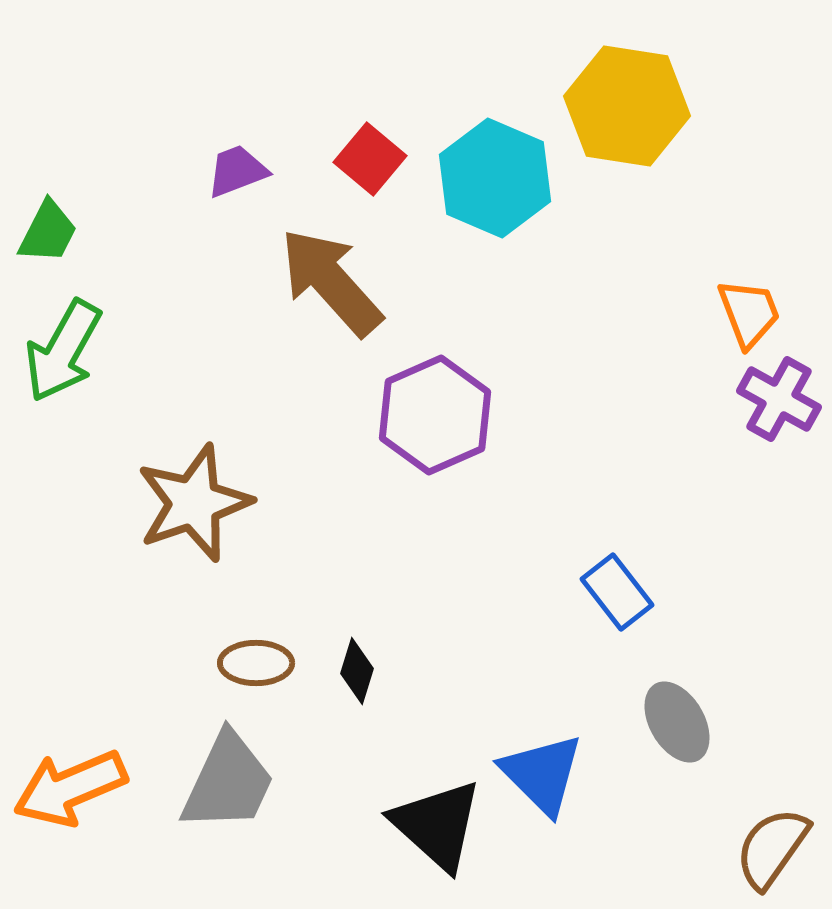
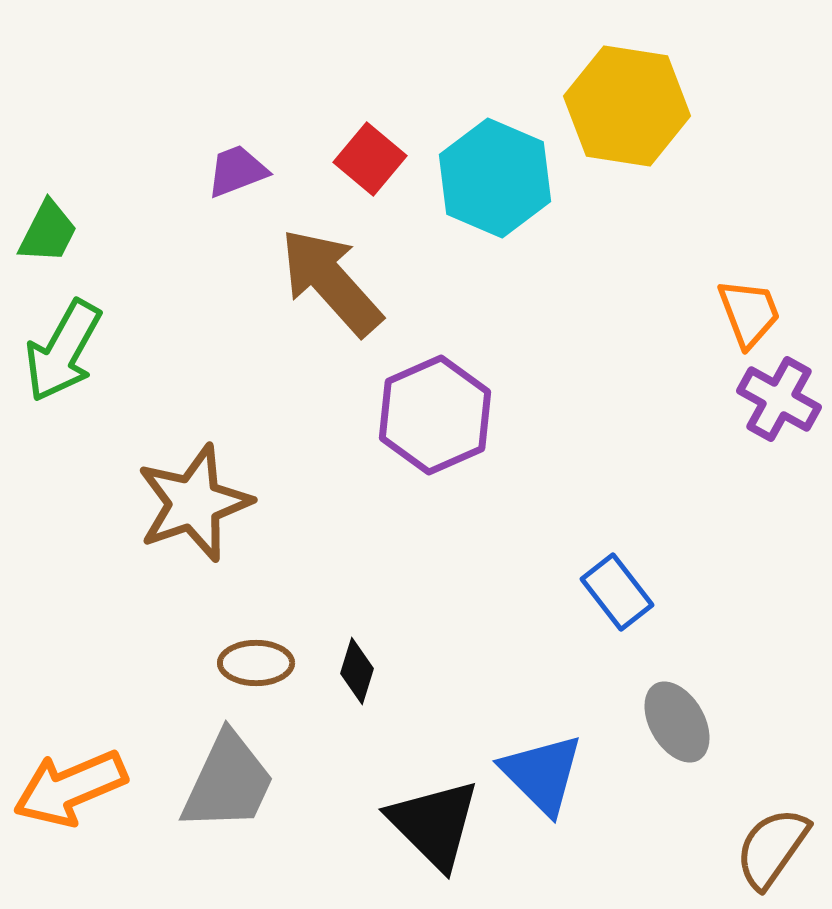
black triangle: moved 3 px left, 1 px up; rotated 3 degrees clockwise
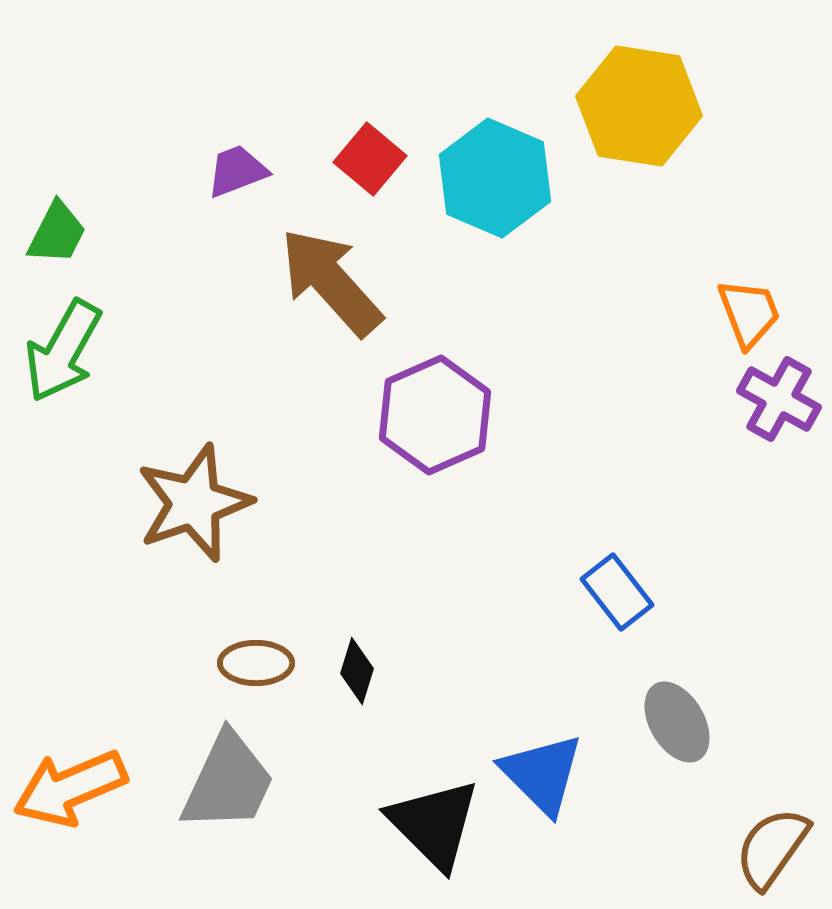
yellow hexagon: moved 12 px right
green trapezoid: moved 9 px right, 1 px down
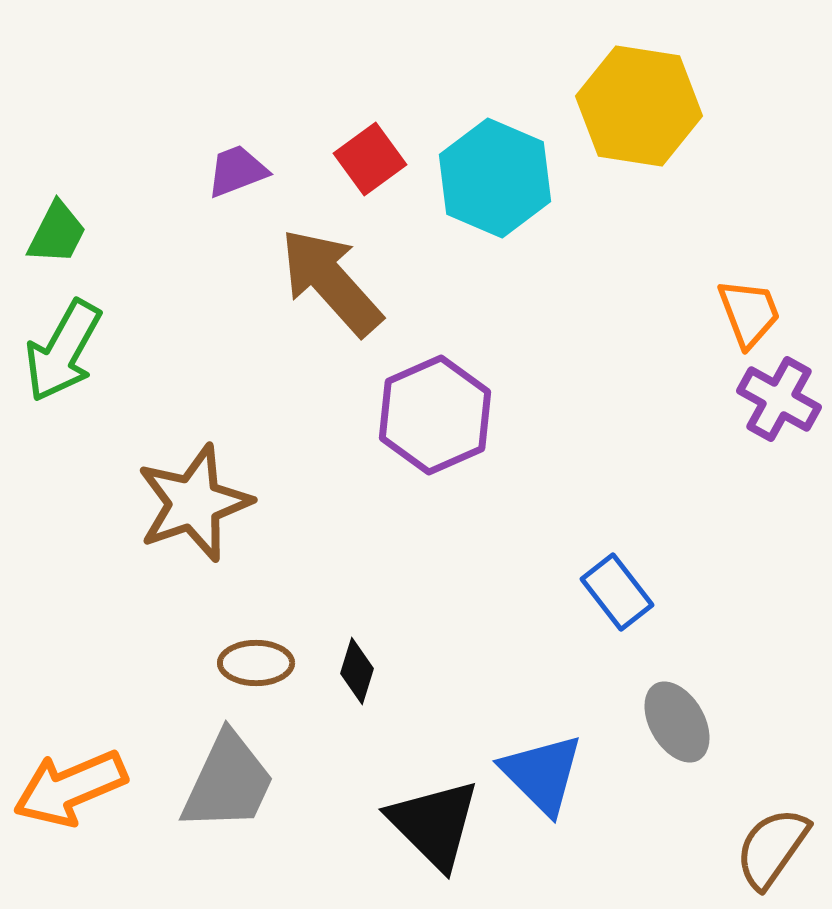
red square: rotated 14 degrees clockwise
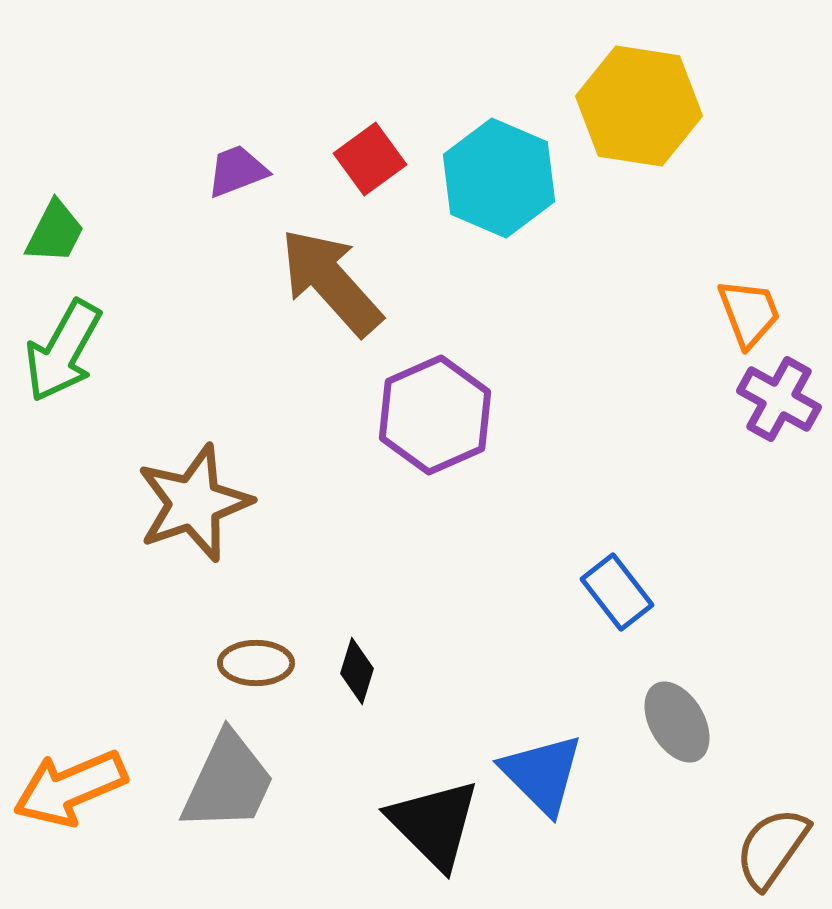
cyan hexagon: moved 4 px right
green trapezoid: moved 2 px left, 1 px up
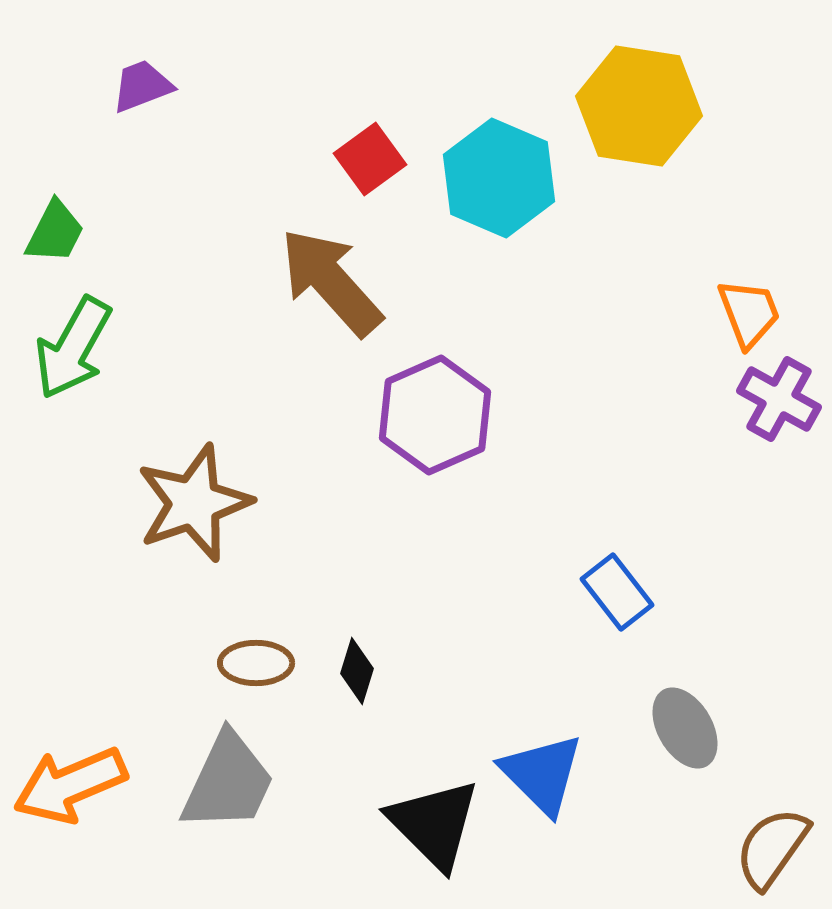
purple trapezoid: moved 95 px left, 85 px up
green arrow: moved 10 px right, 3 px up
gray ellipse: moved 8 px right, 6 px down
orange arrow: moved 3 px up
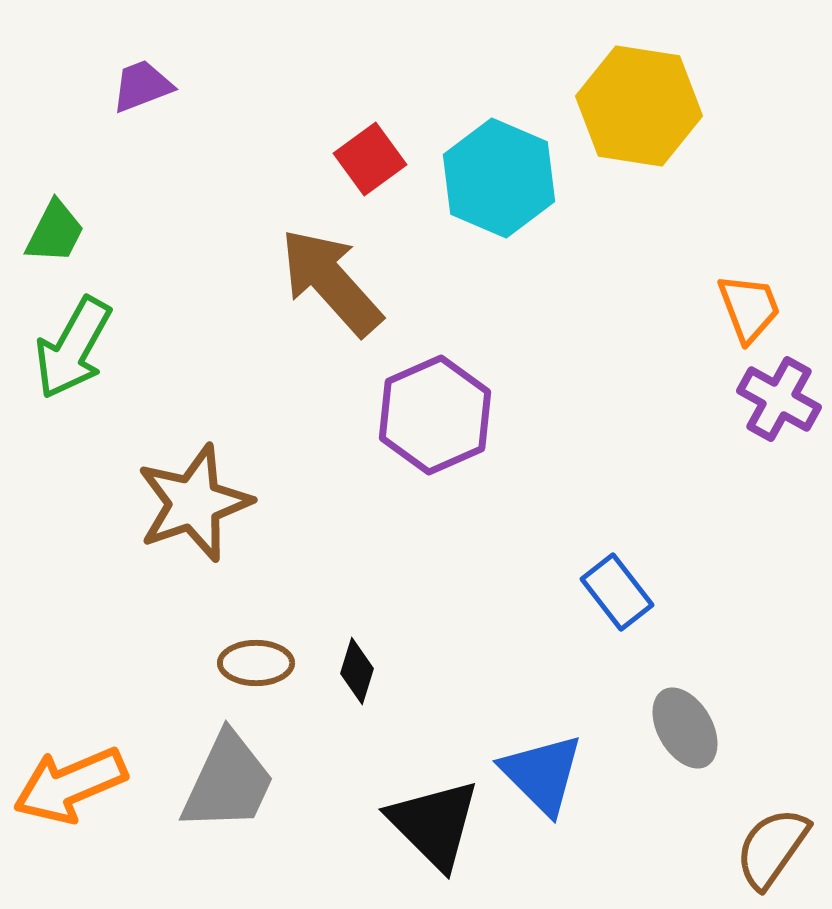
orange trapezoid: moved 5 px up
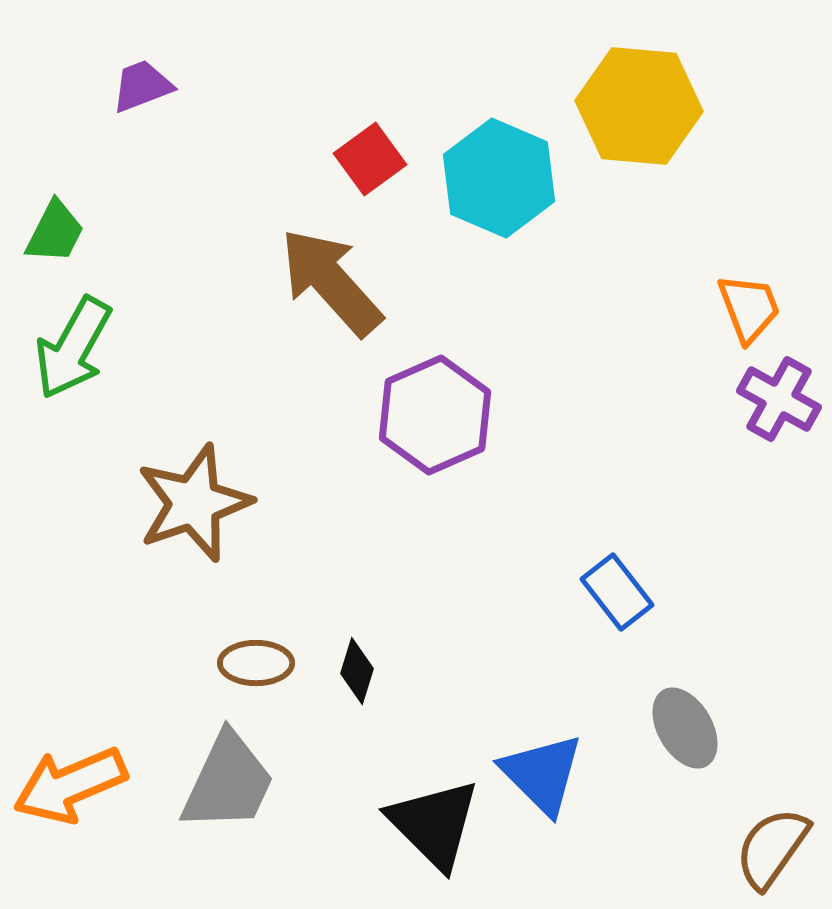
yellow hexagon: rotated 4 degrees counterclockwise
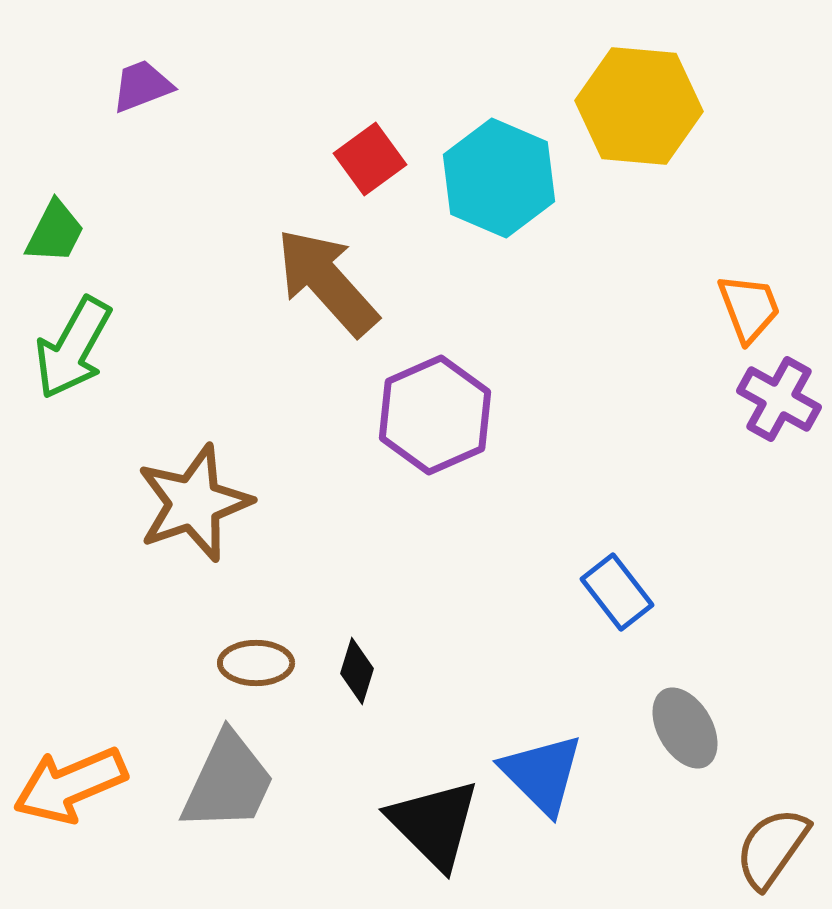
brown arrow: moved 4 px left
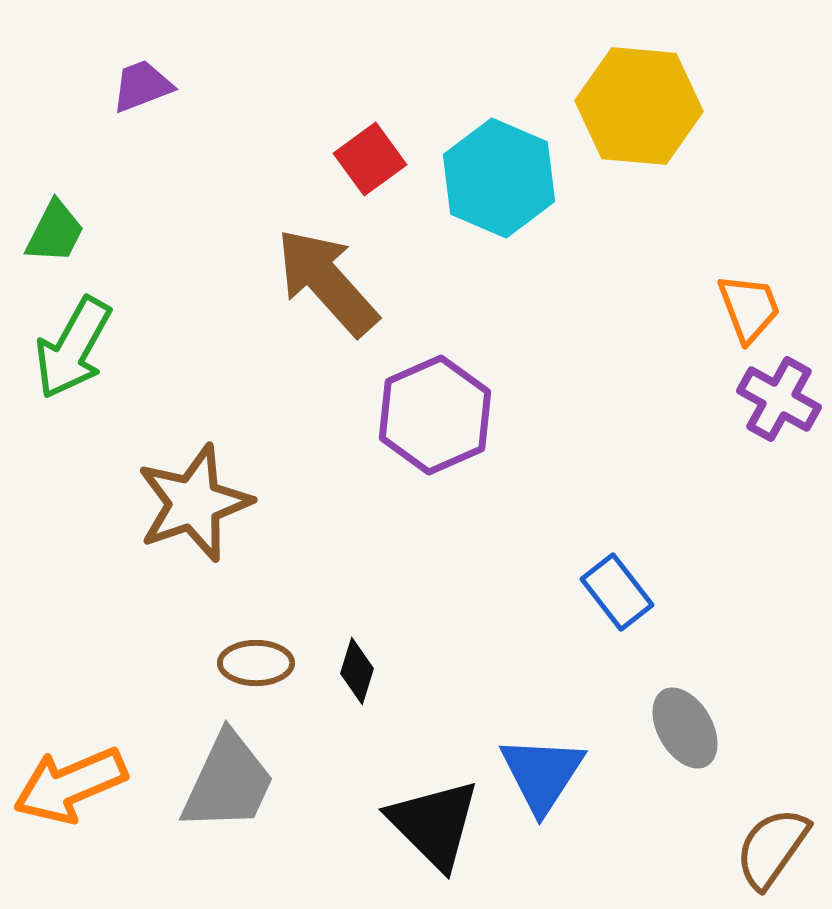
blue triangle: rotated 18 degrees clockwise
